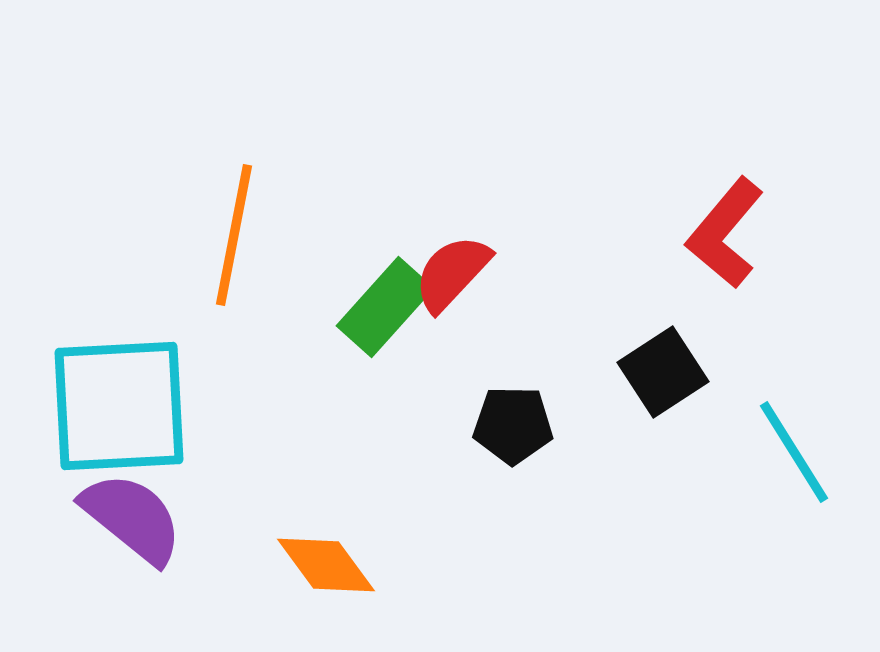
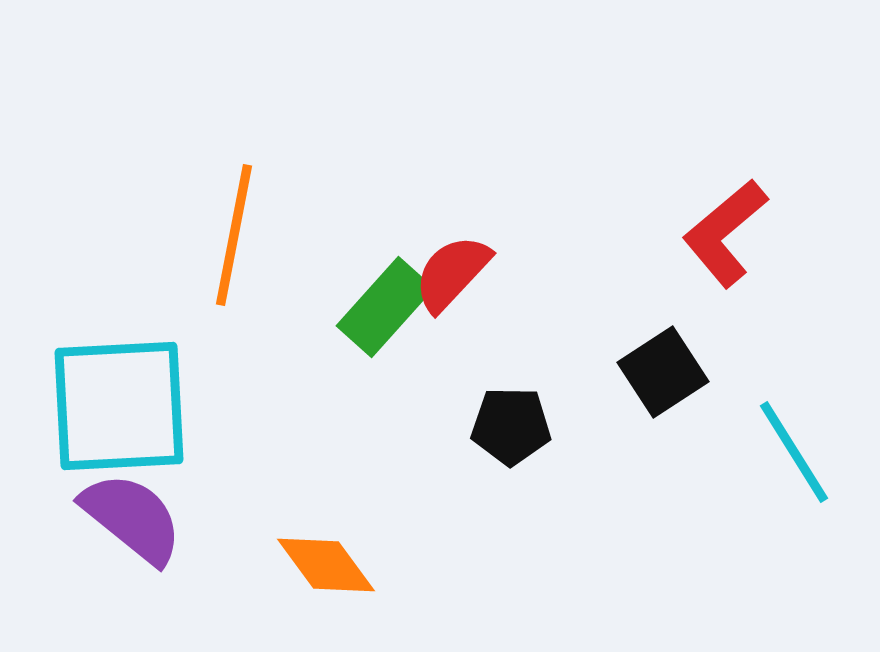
red L-shape: rotated 10 degrees clockwise
black pentagon: moved 2 px left, 1 px down
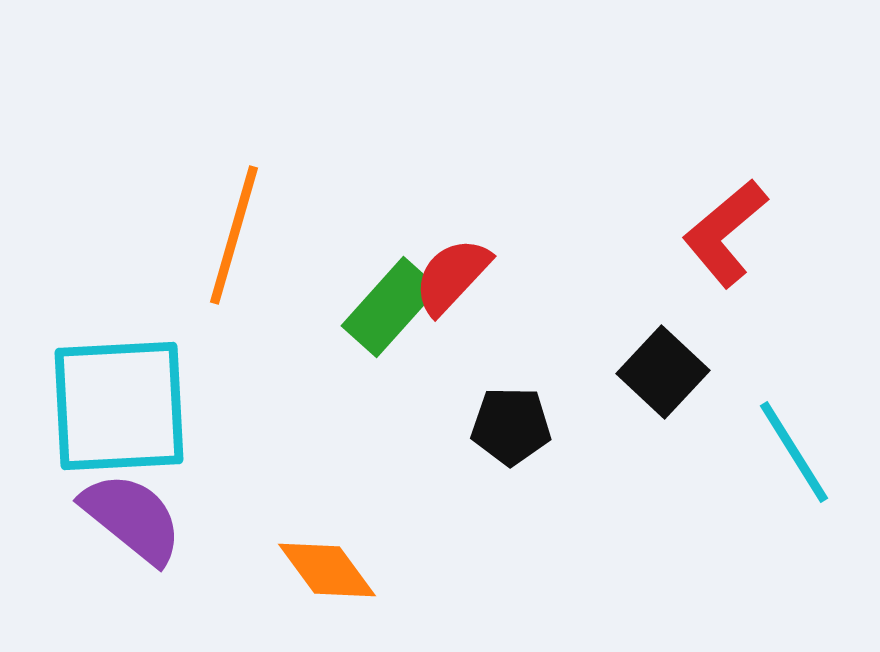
orange line: rotated 5 degrees clockwise
red semicircle: moved 3 px down
green rectangle: moved 5 px right
black square: rotated 14 degrees counterclockwise
orange diamond: moved 1 px right, 5 px down
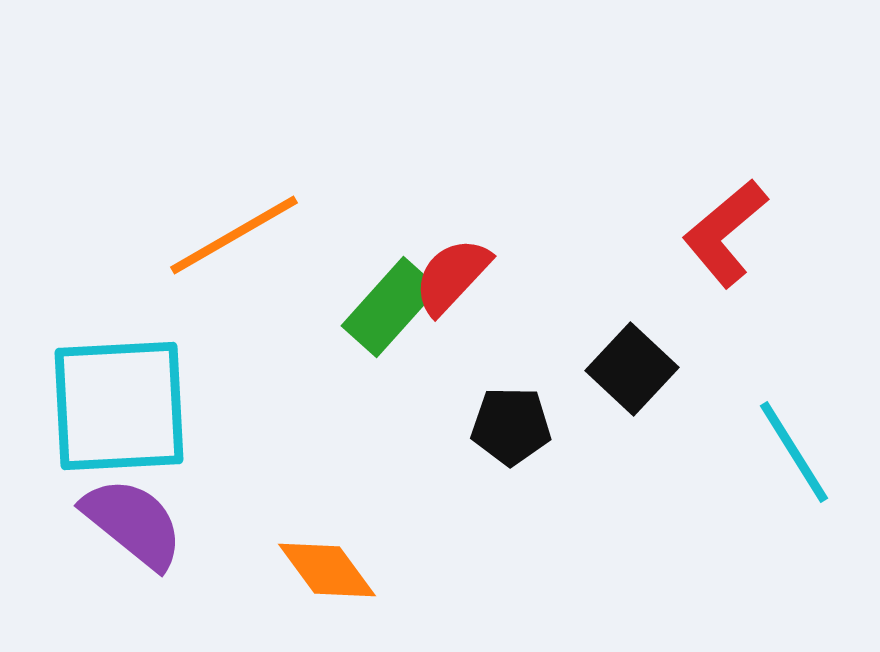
orange line: rotated 44 degrees clockwise
black square: moved 31 px left, 3 px up
purple semicircle: moved 1 px right, 5 px down
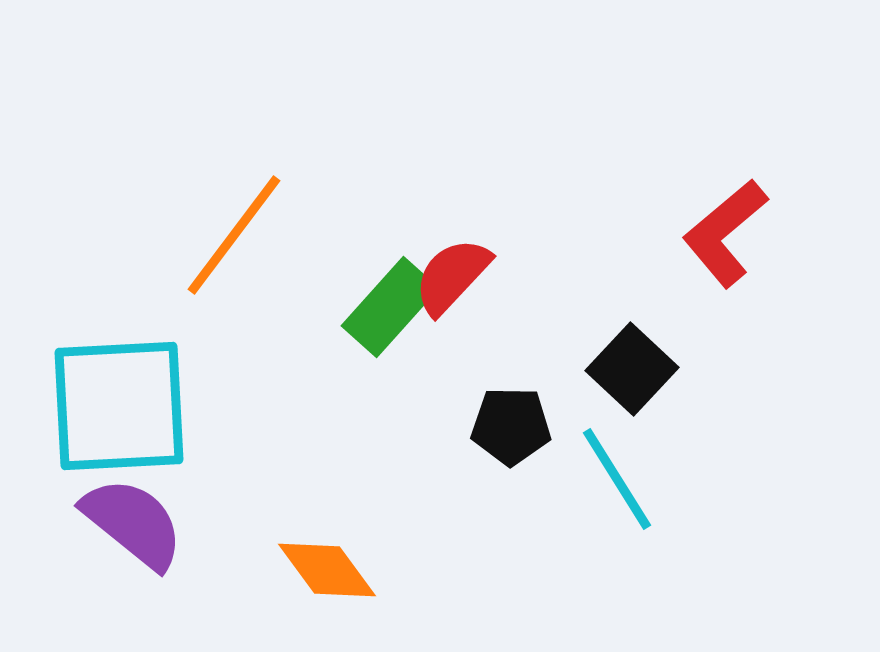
orange line: rotated 23 degrees counterclockwise
cyan line: moved 177 px left, 27 px down
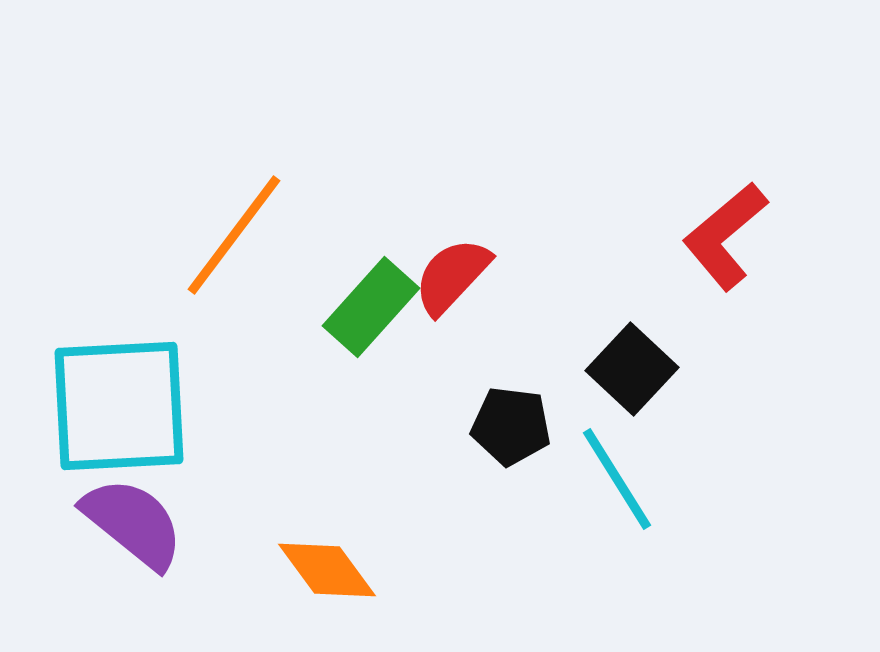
red L-shape: moved 3 px down
green rectangle: moved 19 px left
black pentagon: rotated 6 degrees clockwise
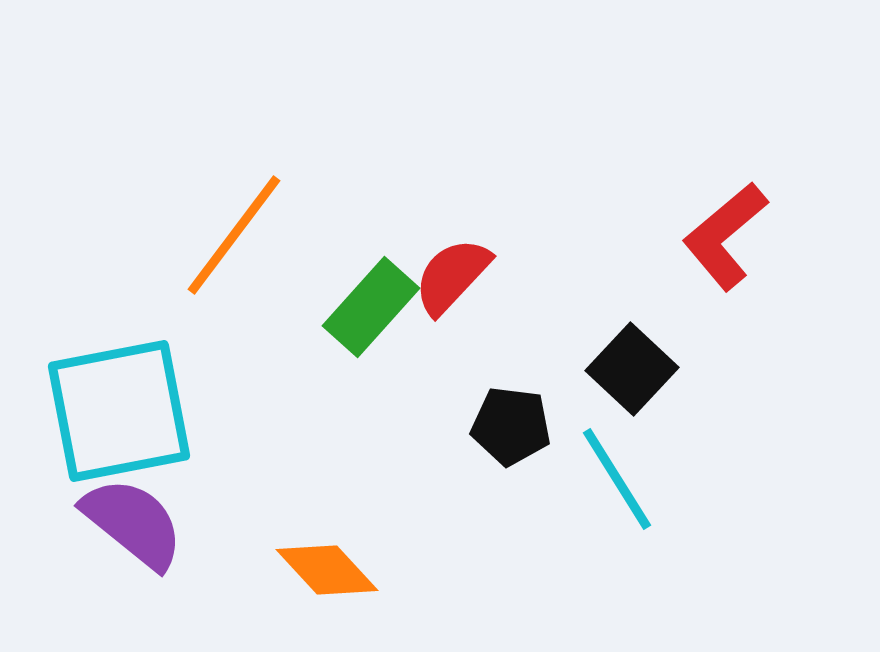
cyan square: moved 5 px down; rotated 8 degrees counterclockwise
orange diamond: rotated 6 degrees counterclockwise
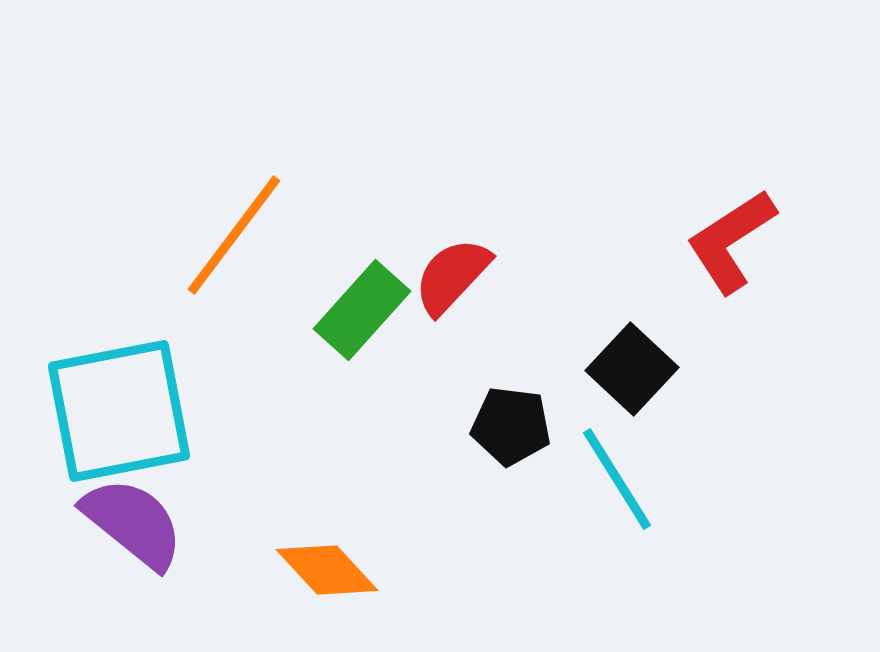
red L-shape: moved 6 px right, 5 px down; rotated 7 degrees clockwise
green rectangle: moved 9 px left, 3 px down
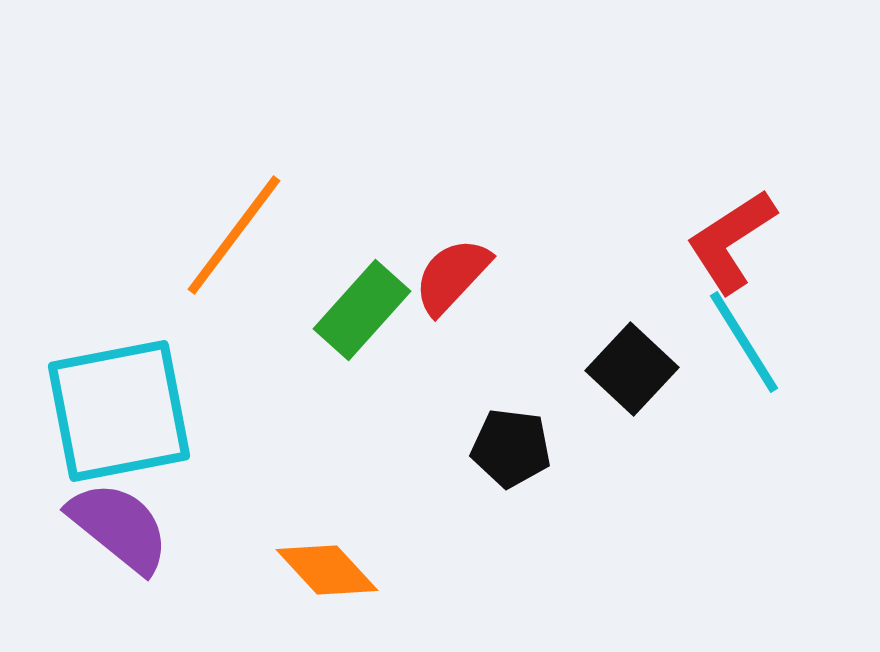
black pentagon: moved 22 px down
cyan line: moved 127 px right, 137 px up
purple semicircle: moved 14 px left, 4 px down
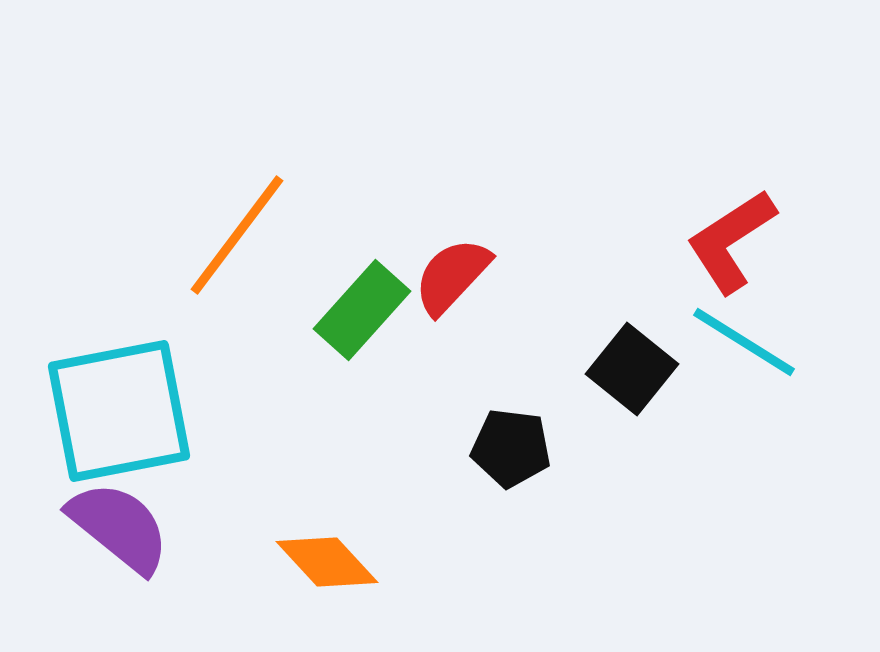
orange line: moved 3 px right
cyan line: rotated 26 degrees counterclockwise
black square: rotated 4 degrees counterclockwise
orange diamond: moved 8 px up
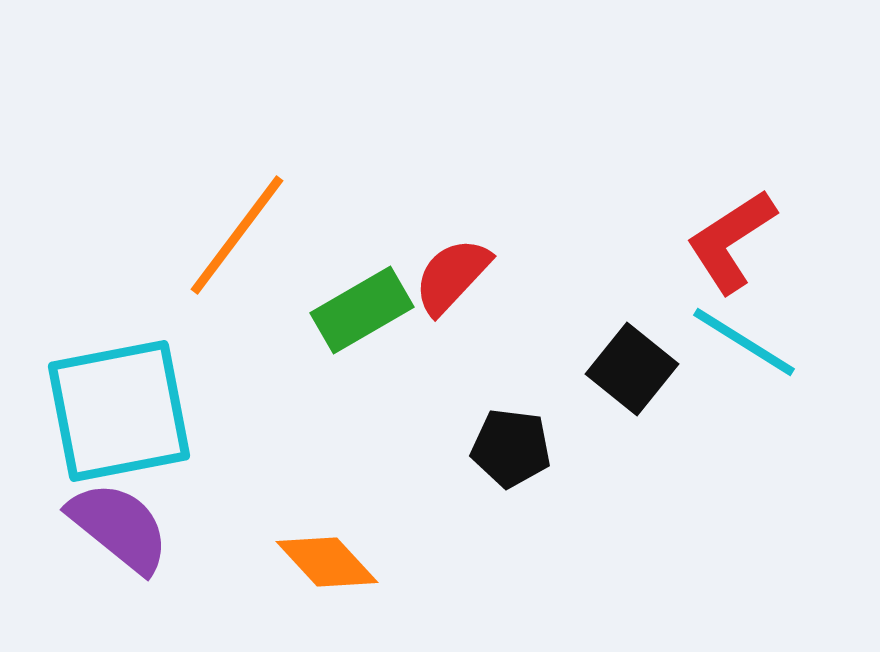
green rectangle: rotated 18 degrees clockwise
